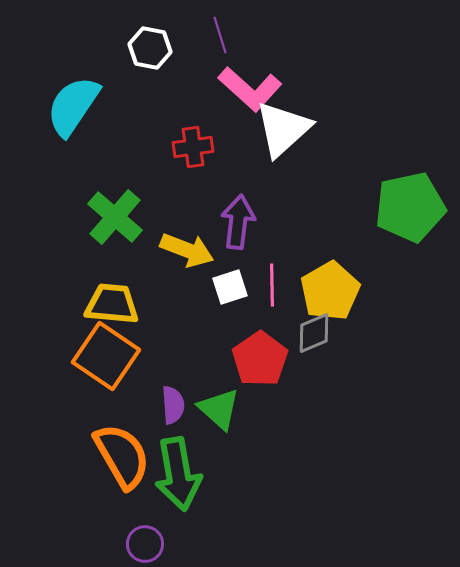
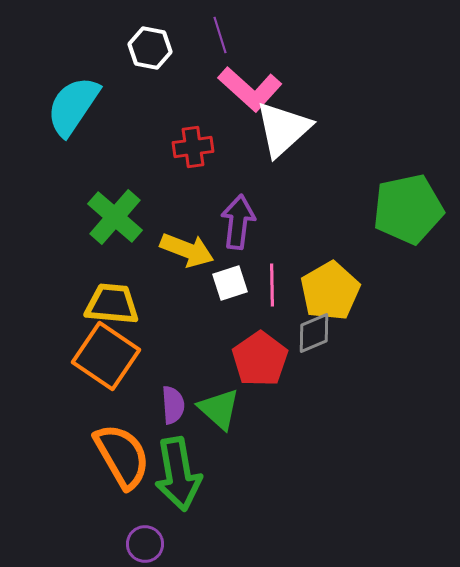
green pentagon: moved 2 px left, 2 px down
white square: moved 4 px up
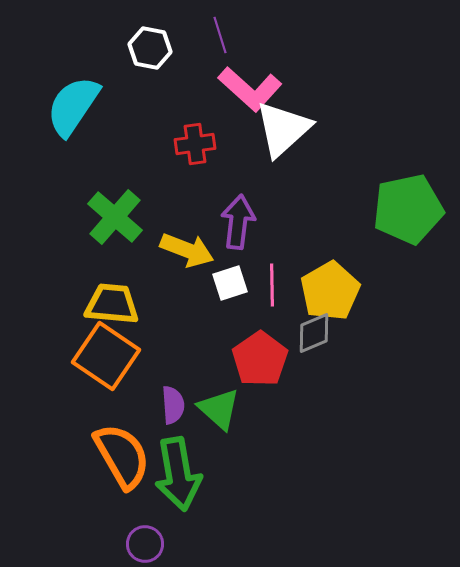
red cross: moved 2 px right, 3 px up
